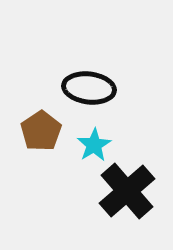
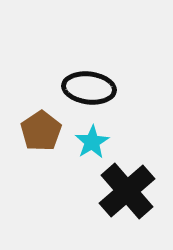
cyan star: moved 2 px left, 3 px up
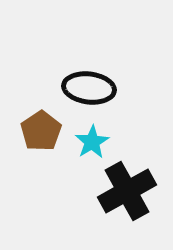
black cross: rotated 12 degrees clockwise
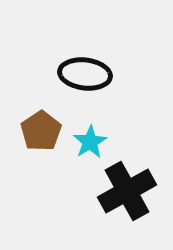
black ellipse: moved 4 px left, 14 px up
cyan star: moved 2 px left
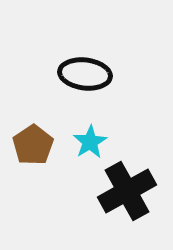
brown pentagon: moved 8 px left, 14 px down
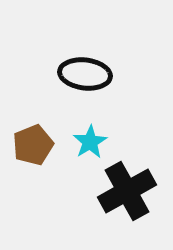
brown pentagon: rotated 12 degrees clockwise
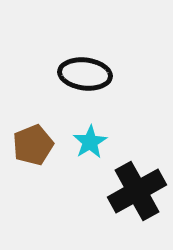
black cross: moved 10 px right
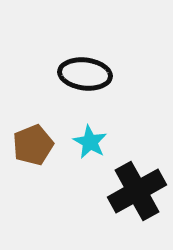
cyan star: rotated 12 degrees counterclockwise
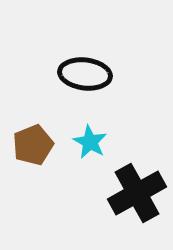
black cross: moved 2 px down
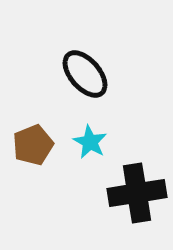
black ellipse: rotated 42 degrees clockwise
black cross: rotated 20 degrees clockwise
